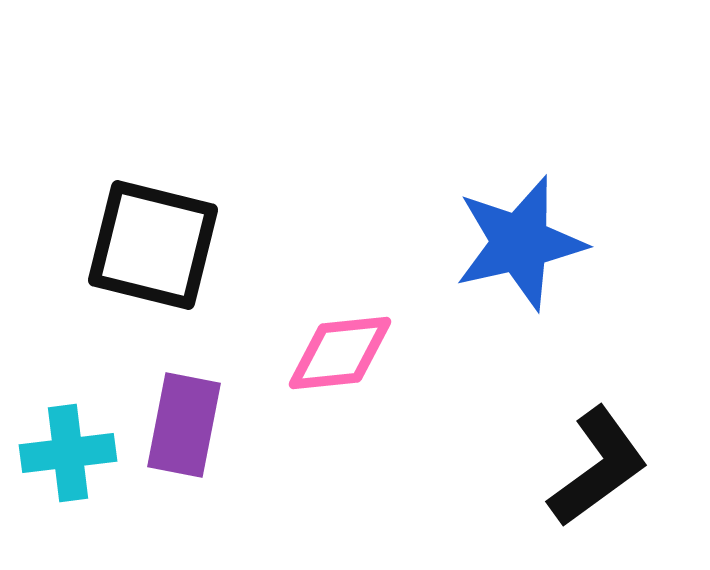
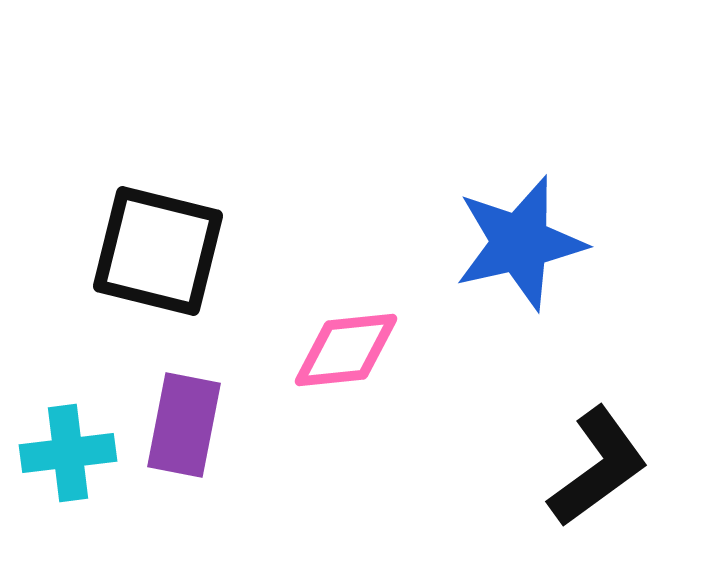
black square: moved 5 px right, 6 px down
pink diamond: moved 6 px right, 3 px up
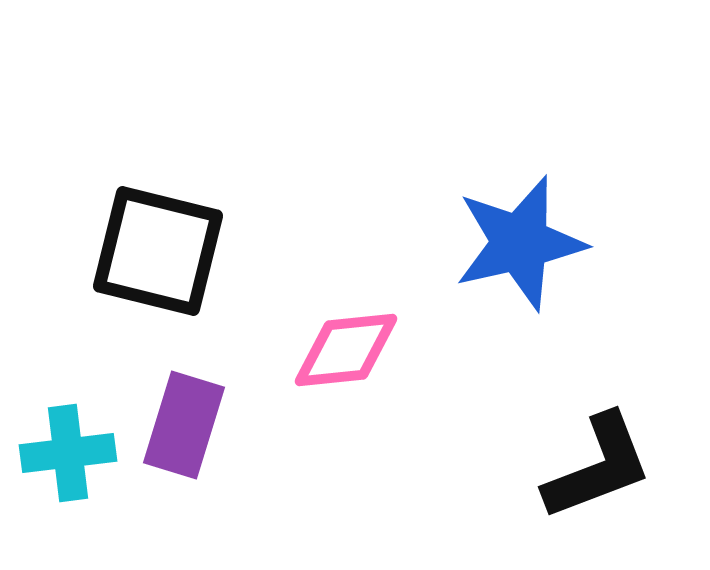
purple rectangle: rotated 6 degrees clockwise
black L-shape: rotated 15 degrees clockwise
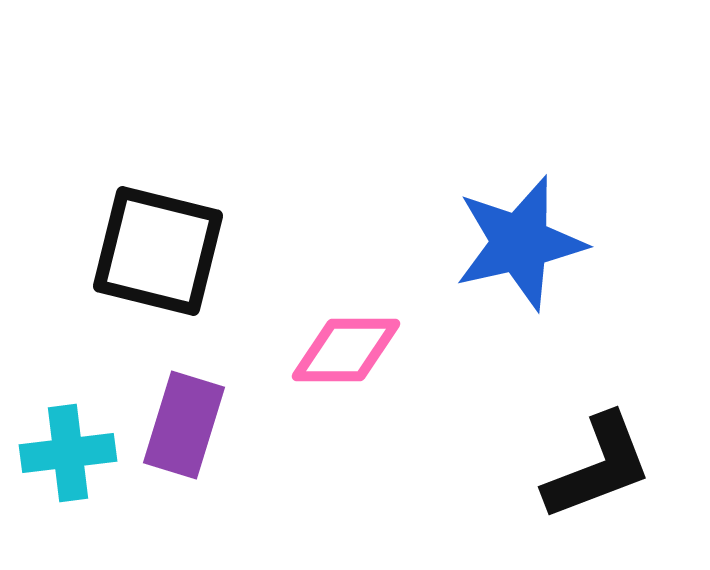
pink diamond: rotated 6 degrees clockwise
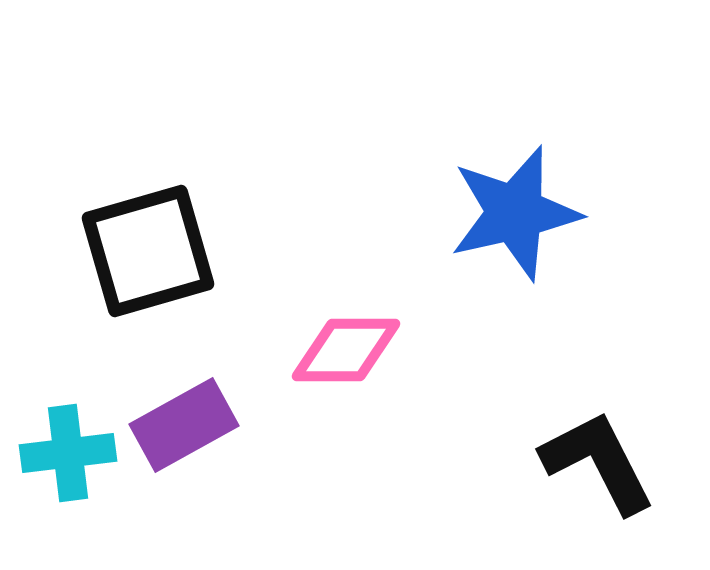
blue star: moved 5 px left, 30 px up
black square: moved 10 px left; rotated 30 degrees counterclockwise
purple rectangle: rotated 44 degrees clockwise
black L-shape: moved 5 px up; rotated 96 degrees counterclockwise
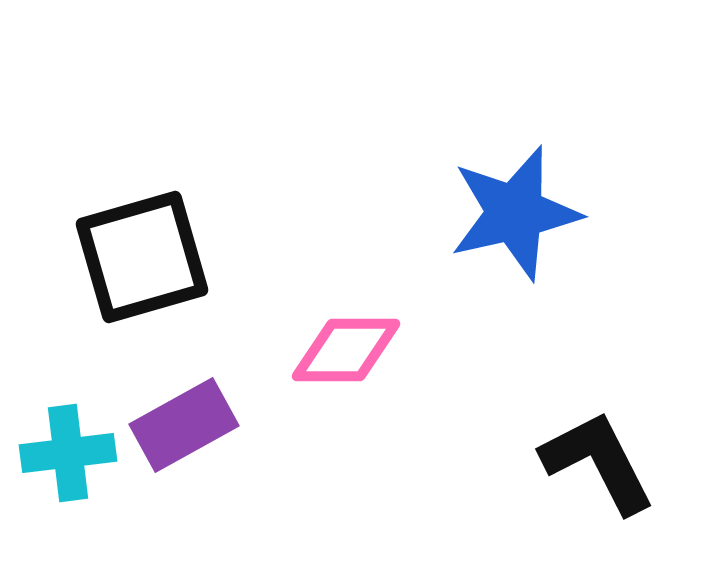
black square: moved 6 px left, 6 px down
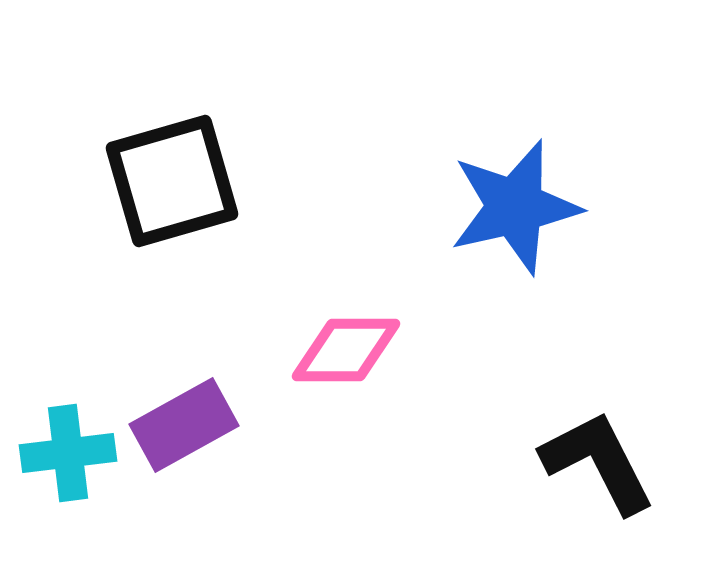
blue star: moved 6 px up
black square: moved 30 px right, 76 px up
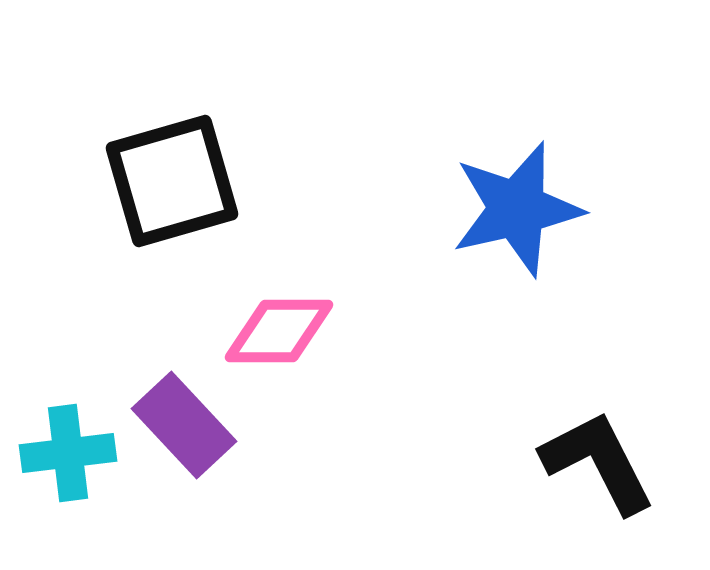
blue star: moved 2 px right, 2 px down
pink diamond: moved 67 px left, 19 px up
purple rectangle: rotated 76 degrees clockwise
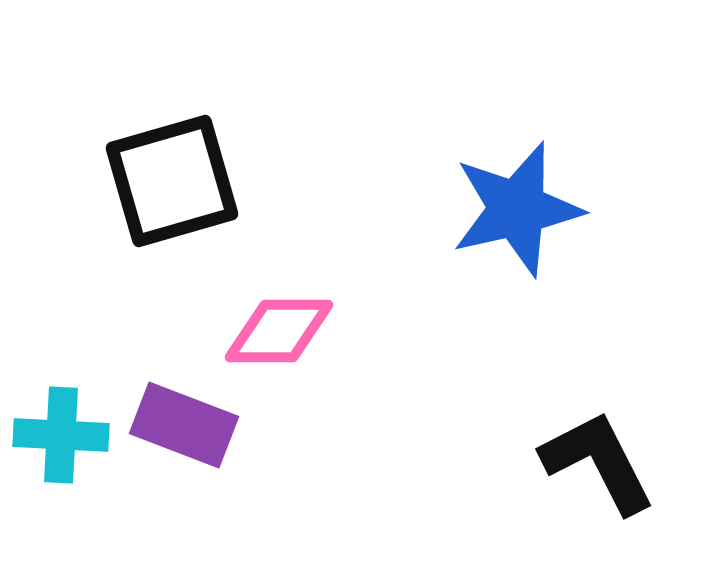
purple rectangle: rotated 26 degrees counterclockwise
cyan cross: moved 7 px left, 18 px up; rotated 10 degrees clockwise
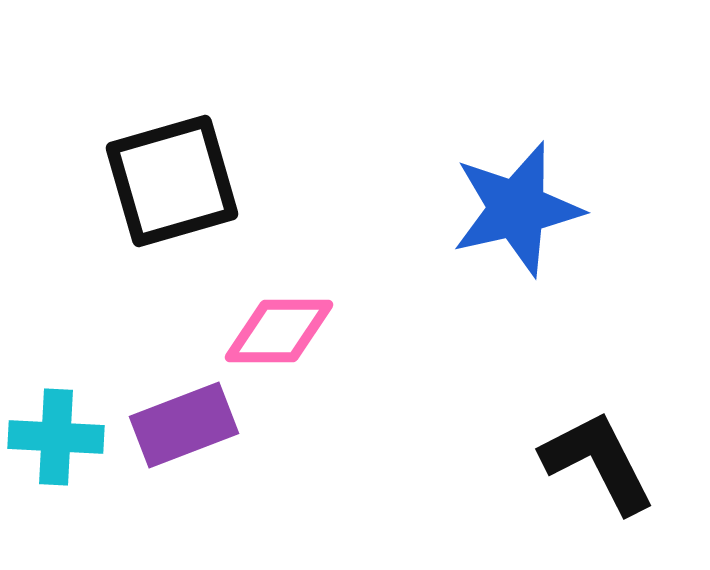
purple rectangle: rotated 42 degrees counterclockwise
cyan cross: moved 5 px left, 2 px down
